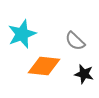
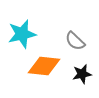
cyan star: rotated 8 degrees clockwise
black star: moved 2 px left; rotated 24 degrees counterclockwise
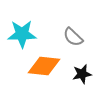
cyan star: rotated 12 degrees clockwise
gray semicircle: moved 2 px left, 4 px up
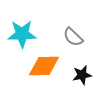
orange diamond: rotated 8 degrees counterclockwise
black star: moved 1 px down
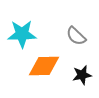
gray semicircle: moved 3 px right, 1 px up
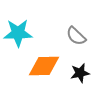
cyan star: moved 4 px left, 1 px up
black star: moved 2 px left, 2 px up
